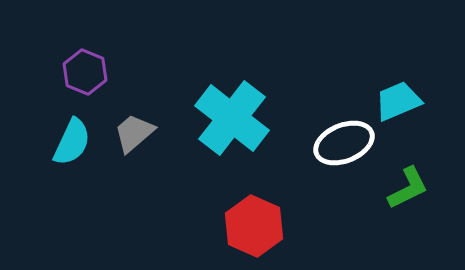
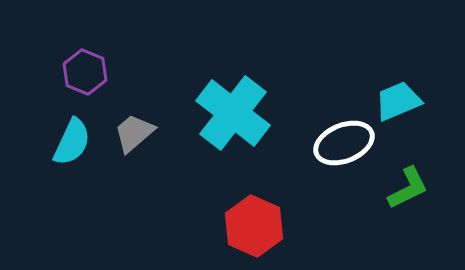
cyan cross: moved 1 px right, 5 px up
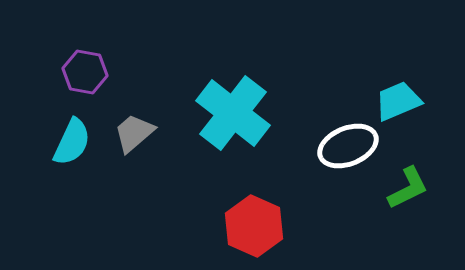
purple hexagon: rotated 12 degrees counterclockwise
white ellipse: moved 4 px right, 3 px down
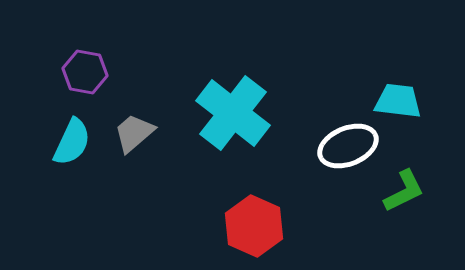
cyan trapezoid: rotated 30 degrees clockwise
green L-shape: moved 4 px left, 3 px down
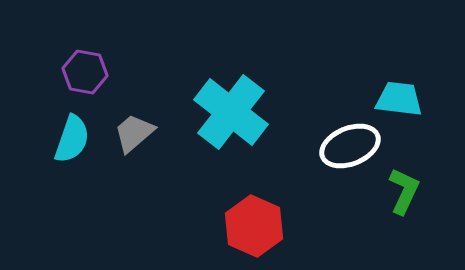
cyan trapezoid: moved 1 px right, 2 px up
cyan cross: moved 2 px left, 1 px up
cyan semicircle: moved 3 px up; rotated 6 degrees counterclockwise
white ellipse: moved 2 px right
green L-shape: rotated 39 degrees counterclockwise
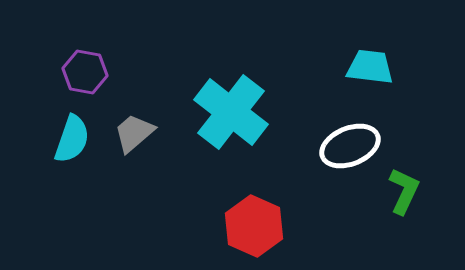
cyan trapezoid: moved 29 px left, 32 px up
